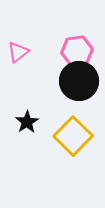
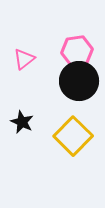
pink triangle: moved 6 px right, 7 px down
black star: moved 5 px left; rotated 15 degrees counterclockwise
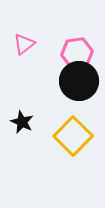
pink hexagon: moved 2 px down
pink triangle: moved 15 px up
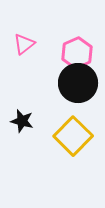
pink hexagon: rotated 16 degrees counterclockwise
black circle: moved 1 px left, 2 px down
black star: moved 1 px up; rotated 10 degrees counterclockwise
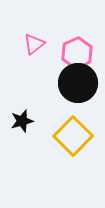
pink triangle: moved 10 px right
black star: rotated 30 degrees counterclockwise
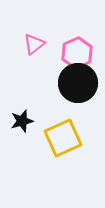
yellow square: moved 10 px left, 2 px down; rotated 21 degrees clockwise
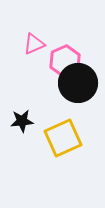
pink triangle: rotated 15 degrees clockwise
pink hexagon: moved 12 px left, 8 px down
black star: rotated 10 degrees clockwise
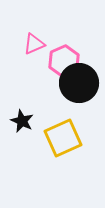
pink hexagon: moved 1 px left
black circle: moved 1 px right
black star: rotated 30 degrees clockwise
